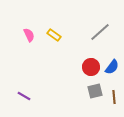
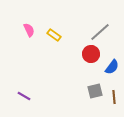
pink semicircle: moved 5 px up
red circle: moved 13 px up
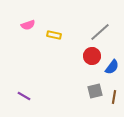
pink semicircle: moved 1 px left, 5 px up; rotated 96 degrees clockwise
yellow rectangle: rotated 24 degrees counterclockwise
red circle: moved 1 px right, 2 px down
brown line: rotated 16 degrees clockwise
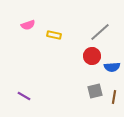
blue semicircle: rotated 49 degrees clockwise
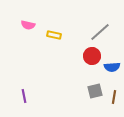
pink semicircle: rotated 32 degrees clockwise
purple line: rotated 48 degrees clockwise
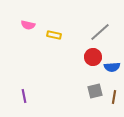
red circle: moved 1 px right, 1 px down
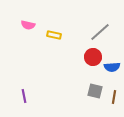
gray square: rotated 28 degrees clockwise
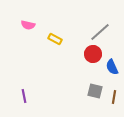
yellow rectangle: moved 1 px right, 4 px down; rotated 16 degrees clockwise
red circle: moved 3 px up
blue semicircle: rotated 70 degrees clockwise
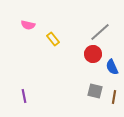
yellow rectangle: moved 2 px left; rotated 24 degrees clockwise
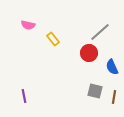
red circle: moved 4 px left, 1 px up
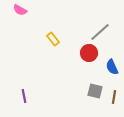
pink semicircle: moved 8 px left, 15 px up; rotated 16 degrees clockwise
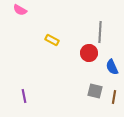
gray line: rotated 45 degrees counterclockwise
yellow rectangle: moved 1 px left, 1 px down; rotated 24 degrees counterclockwise
